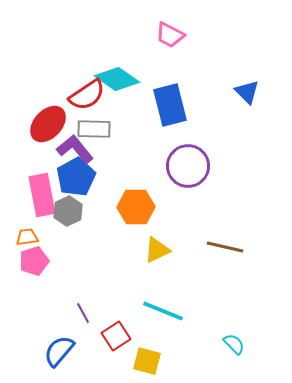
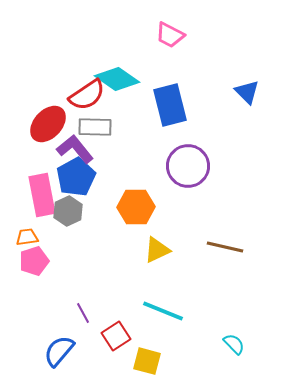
gray rectangle: moved 1 px right, 2 px up
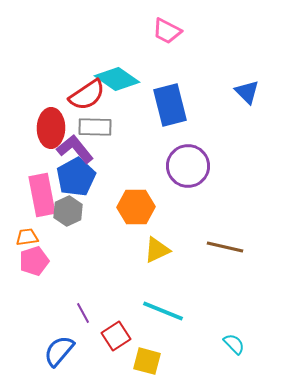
pink trapezoid: moved 3 px left, 4 px up
red ellipse: moved 3 px right, 4 px down; rotated 42 degrees counterclockwise
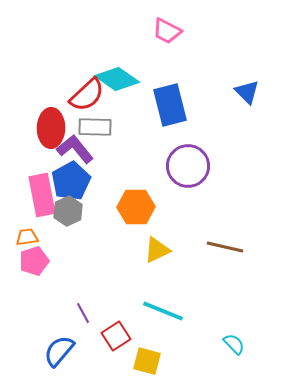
red semicircle: rotated 9 degrees counterclockwise
blue pentagon: moved 5 px left, 4 px down
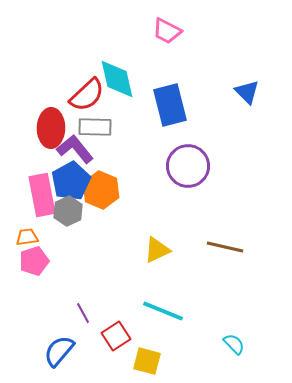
cyan diamond: rotated 42 degrees clockwise
orange hexagon: moved 35 px left, 17 px up; rotated 24 degrees clockwise
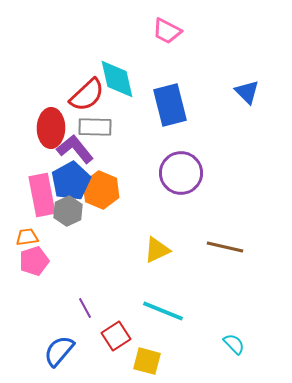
purple circle: moved 7 px left, 7 px down
purple line: moved 2 px right, 5 px up
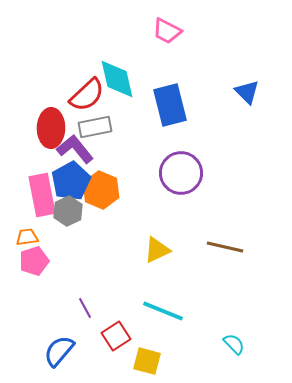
gray rectangle: rotated 12 degrees counterclockwise
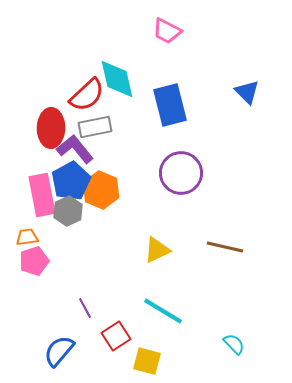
cyan line: rotated 9 degrees clockwise
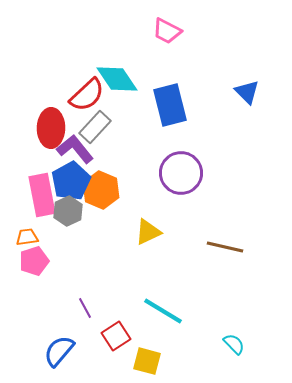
cyan diamond: rotated 21 degrees counterclockwise
gray rectangle: rotated 36 degrees counterclockwise
yellow triangle: moved 9 px left, 18 px up
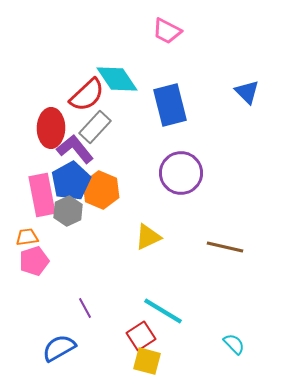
yellow triangle: moved 5 px down
red square: moved 25 px right
blue semicircle: moved 3 px up; rotated 20 degrees clockwise
